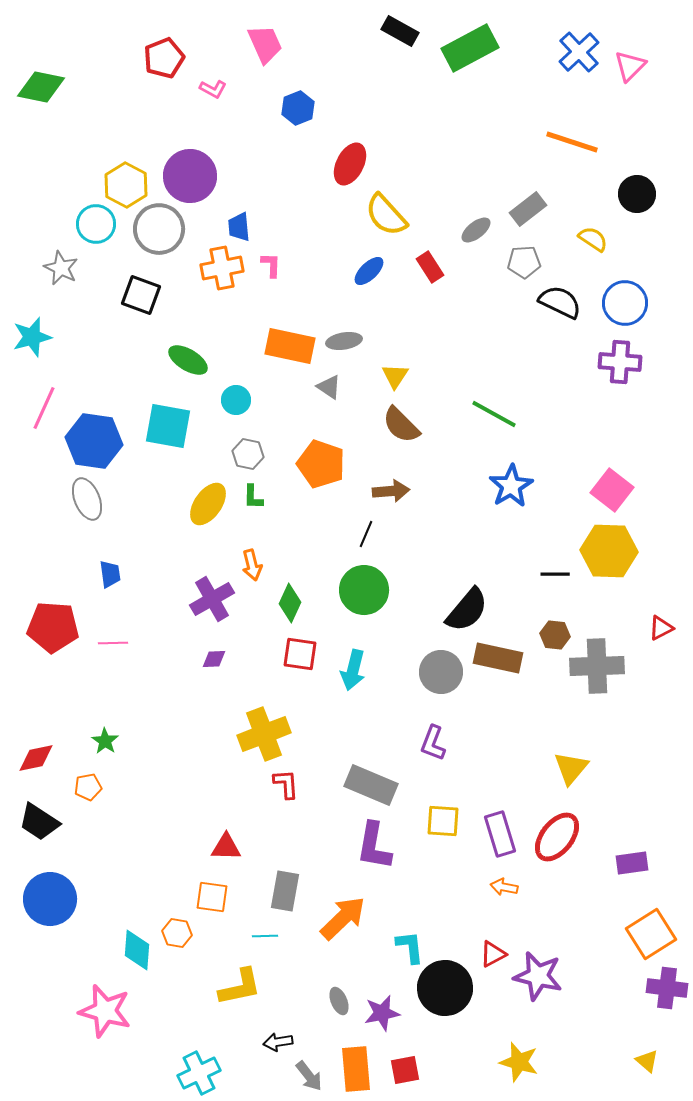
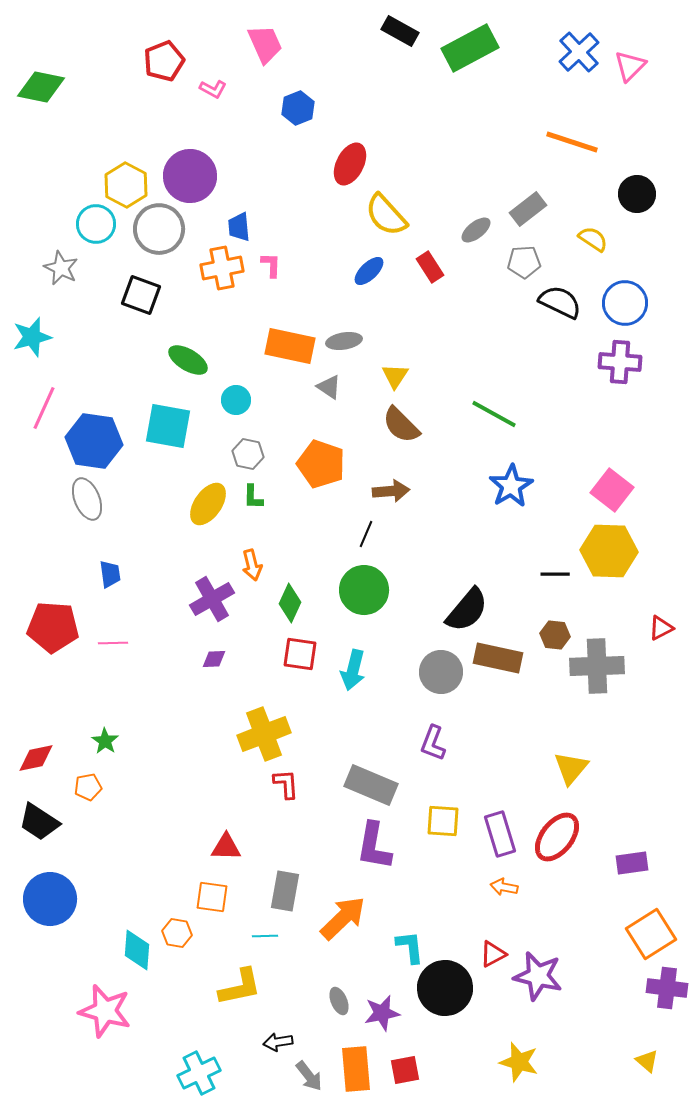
red pentagon at (164, 58): moved 3 px down
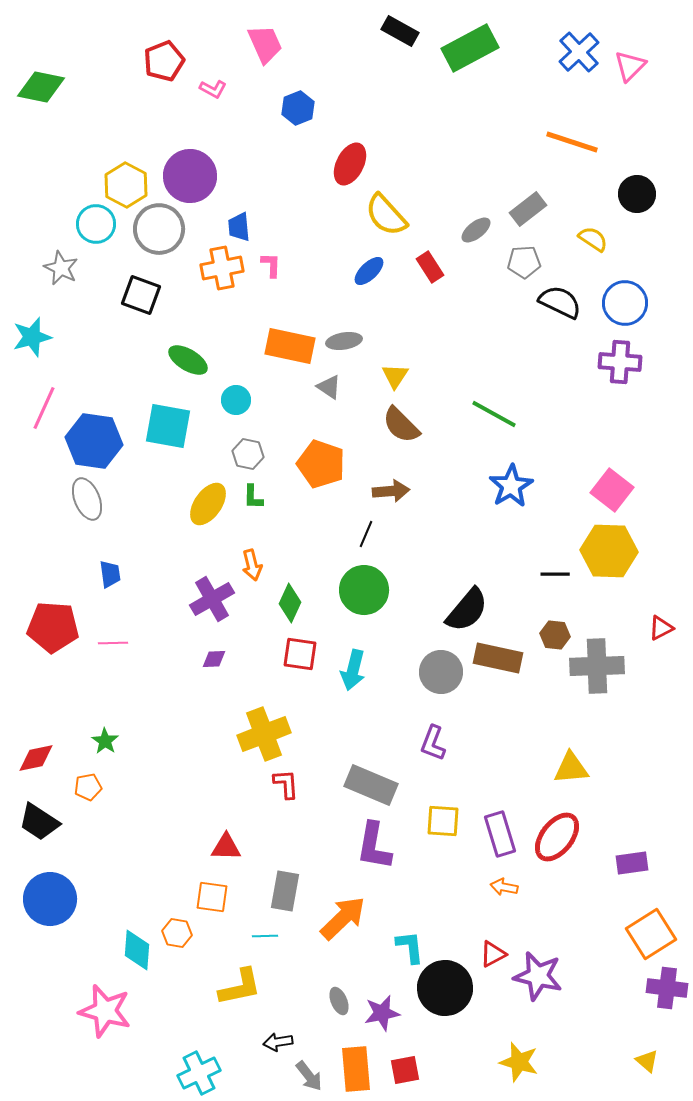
yellow triangle at (571, 768): rotated 45 degrees clockwise
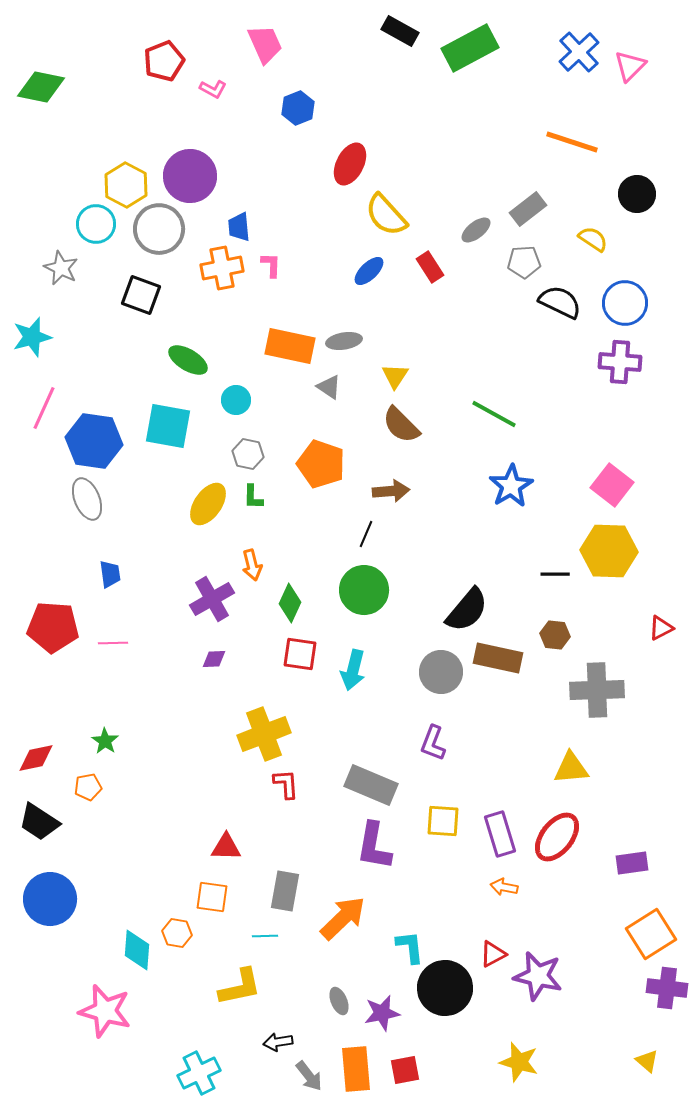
pink square at (612, 490): moved 5 px up
gray cross at (597, 666): moved 24 px down
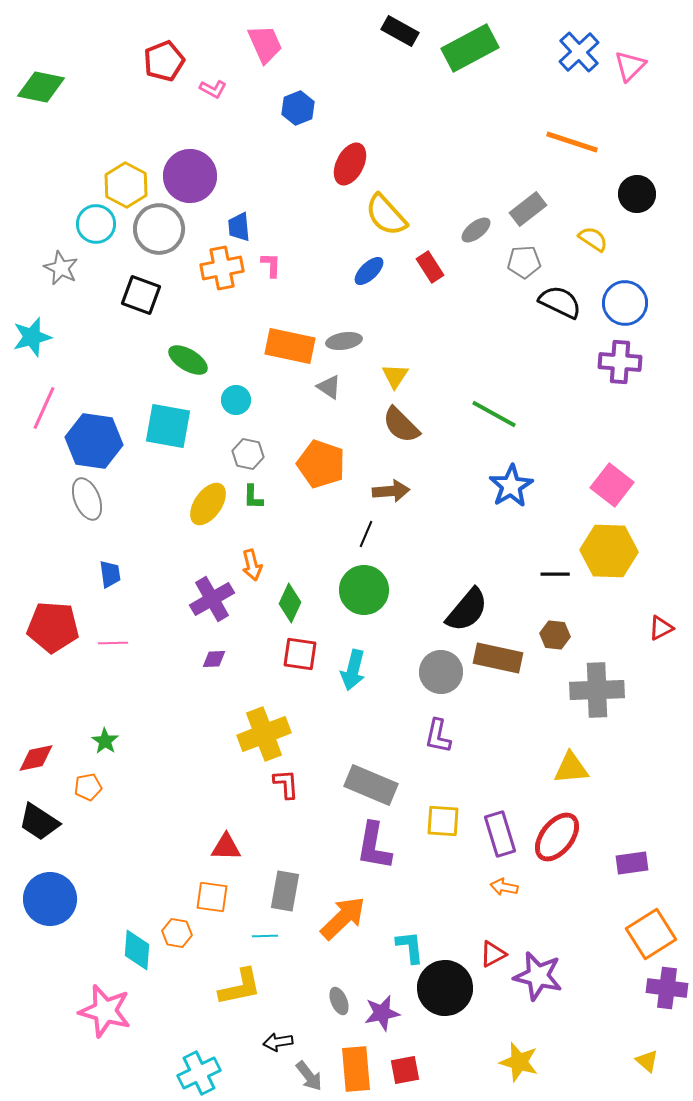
purple L-shape at (433, 743): moved 5 px right, 7 px up; rotated 9 degrees counterclockwise
